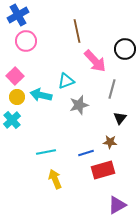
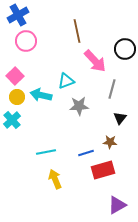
gray star: moved 1 px down; rotated 12 degrees clockwise
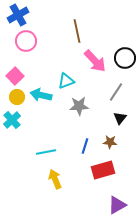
black circle: moved 9 px down
gray line: moved 4 px right, 3 px down; rotated 18 degrees clockwise
blue line: moved 1 px left, 7 px up; rotated 56 degrees counterclockwise
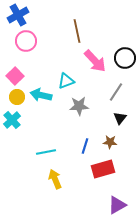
red rectangle: moved 1 px up
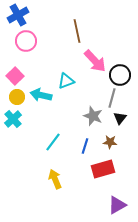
black circle: moved 5 px left, 17 px down
gray line: moved 4 px left, 6 px down; rotated 18 degrees counterclockwise
gray star: moved 14 px right, 10 px down; rotated 24 degrees clockwise
cyan cross: moved 1 px right, 1 px up
cyan line: moved 7 px right, 10 px up; rotated 42 degrees counterclockwise
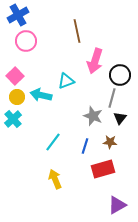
pink arrow: rotated 60 degrees clockwise
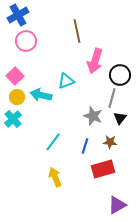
yellow arrow: moved 2 px up
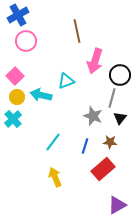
red rectangle: rotated 25 degrees counterclockwise
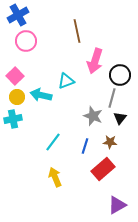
cyan cross: rotated 30 degrees clockwise
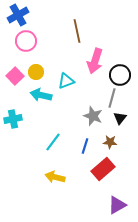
yellow circle: moved 19 px right, 25 px up
yellow arrow: rotated 54 degrees counterclockwise
